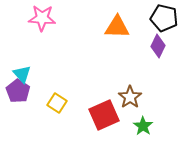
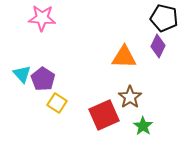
orange triangle: moved 7 px right, 30 px down
purple pentagon: moved 25 px right, 12 px up
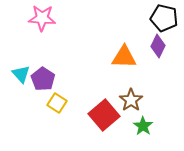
cyan triangle: moved 1 px left
brown star: moved 1 px right, 3 px down
red square: rotated 16 degrees counterclockwise
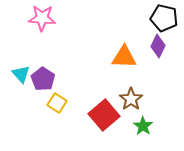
brown star: moved 1 px up
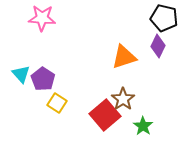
orange triangle: rotated 20 degrees counterclockwise
brown star: moved 8 px left
red square: moved 1 px right
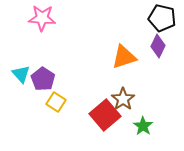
black pentagon: moved 2 px left
yellow square: moved 1 px left, 1 px up
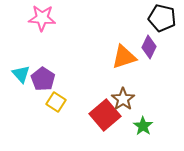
purple diamond: moved 9 px left, 1 px down
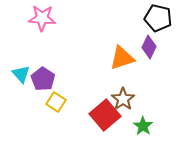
black pentagon: moved 4 px left
orange triangle: moved 2 px left, 1 px down
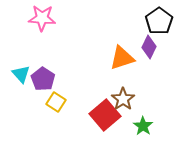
black pentagon: moved 1 px right, 3 px down; rotated 24 degrees clockwise
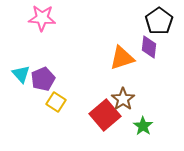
purple diamond: rotated 20 degrees counterclockwise
purple pentagon: rotated 15 degrees clockwise
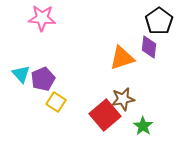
brown star: rotated 25 degrees clockwise
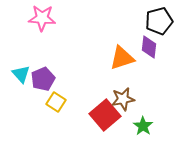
black pentagon: rotated 20 degrees clockwise
